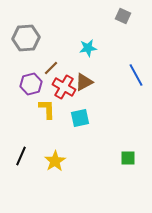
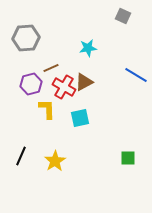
brown line: rotated 21 degrees clockwise
blue line: rotated 30 degrees counterclockwise
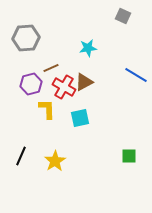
green square: moved 1 px right, 2 px up
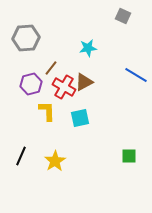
brown line: rotated 28 degrees counterclockwise
yellow L-shape: moved 2 px down
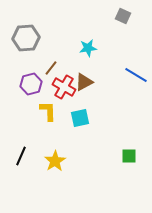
yellow L-shape: moved 1 px right
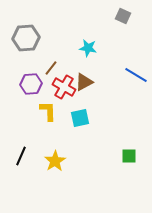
cyan star: rotated 18 degrees clockwise
purple hexagon: rotated 10 degrees clockwise
